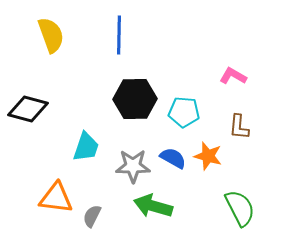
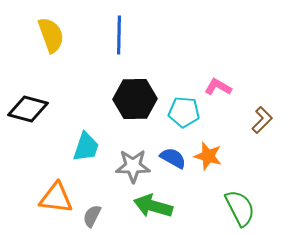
pink L-shape: moved 15 px left, 11 px down
brown L-shape: moved 23 px right, 7 px up; rotated 140 degrees counterclockwise
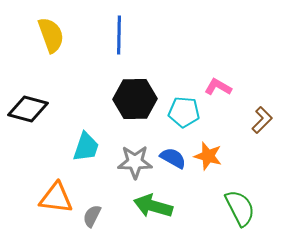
gray star: moved 2 px right, 4 px up
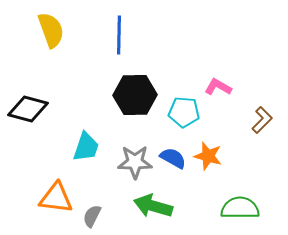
yellow semicircle: moved 5 px up
black hexagon: moved 4 px up
green semicircle: rotated 63 degrees counterclockwise
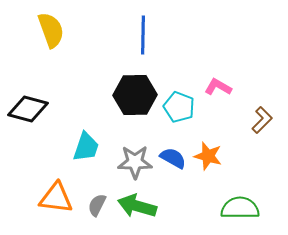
blue line: moved 24 px right
cyan pentagon: moved 5 px left, 5 px up; rotated 16 degrees clockwise
green arrow: moved 16 px left
gray semicircle: moved 5 px right, 11 px up
